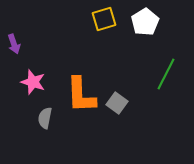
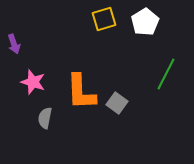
orange L-shape: moved 3 px up
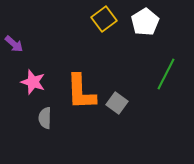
yellow square: rotated 20 degrees counterclockwise
purple arrow: rotated 30 degrees counterclockwise
gray semicircle: rotated 10 degrees counterclockwise
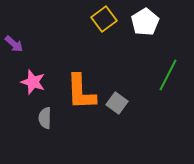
green line: moved 2 px right, 1 px down
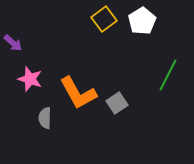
white pentagon: moved 3 px left, 1 px up
purple arrow: moved 1 px left, 1 px up
pink star: moved 3 px left, 3 px up
orange L-shape: moved 3 px left, 1 px down; rotated 27 degrees counterclockwise
gray square: rotated 20 degrees clockwise
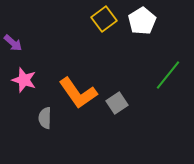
green line: rotated 12 degrees clockwise
pink star: moved 6 px left, 1 px down
orange L-shape: rotated 6 degrees counterclockwise
